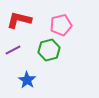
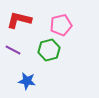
purple line: rotated 56 degrees clockwise
blue star: moved 1 px down; rotated 24 degrees counterclockwise
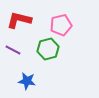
green hexagon: moved 1 px left, 1 px up
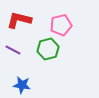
blue star: moved 5 px left, 4 px down
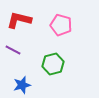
pink pentagon: rotated 30 degrees clockwise
green hexagon: moved 5 px right, 15 px down
blue star: rotated 24 degrees counterclockwise
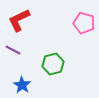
red L-shape: rotated 40 degrees counterclockwise
pink pentagon: moved 23 px right, 2 px up
blue star: rotated 24 degrees counterclockwise
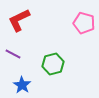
purple line: moved 4 px down
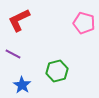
green hexagon: moved 4 px right, 7 px down
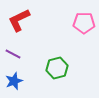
pink pentagon: rotated 15 degrees counterclockwise
green hexagon: moved 3 px up
blue star: moved 8 px left, 4 px up; rotated 18 degrees clockwise
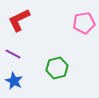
pink pentagon: rotated 10 degrees counterclockwise
blue star: rotated 24 degrees counterclockwise
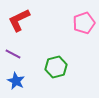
pink pentagon: rotated 10 degrees counterclockwise
green hexagon: moved 1 px left, 1 px up
blue star: moved 2 px right
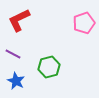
green hexagon: moved 7 px left
